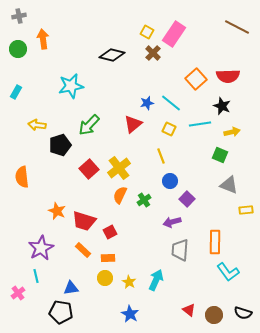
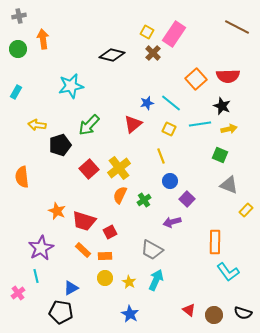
yellow arrow at (232, 132): moved 3 px left, 3 px up
yellow rectangle at (246, 210): rotated 40 degrees counterclockwise
gray trapezoid at (180, 250): moved 28 px left; rotated 65 degrees counterclockwise
orange rectangle at (108, 258): moved 3 px left, 2 px up
blue triangle at (71, 288): rotated 21 degrees counterclockwise
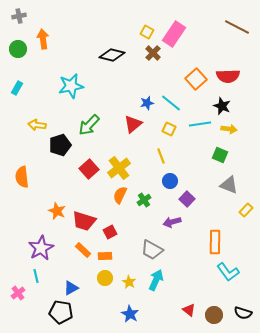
cyan rectangle at (16, 92): moved 1 px right, 4 px up
yellow arrow at (229, 129): rotated 21 degrees clockwise
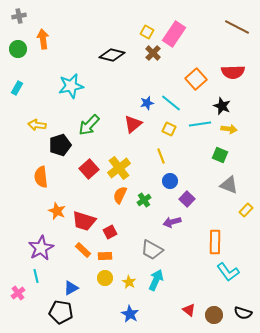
red semicircle at (228, 76): moved 5 px right, 4 px up
orange semicircle at (22, 177): moved 19 px right
